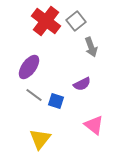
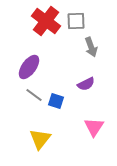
gray square: rotated 36 degrees clockwise
purple semicircle: moved 4 px right
pink triangle: moved 2 px down; rotated 25 degrees clockwise
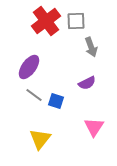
red cross: rotated 16 degrees clockwise
purple semicircle: moved 1 px right, 1 px up
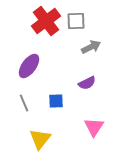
gray arrow: rotated 96 degrees counterclockwise
purple ellipse: moved 1 px up
gray line: moved 10 px left, 8 px down; rotated 30 degrees clockwise
blue square: rotated 21 degrees counterclockwise
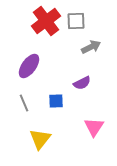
purple semicircle: moved 5 px left
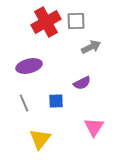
red cross: moved 1 px down; rotated 8 degrees clockwise
purple ellipse: rotated 40 degrees clockwise
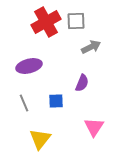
purple semicircle: rotated 42 degrees counterclockwise
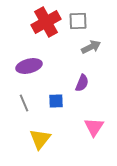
gray square: moved 2 px right
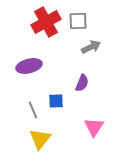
gray line: moved 9 px right, 7 px down
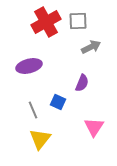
blue square: moved 2 px right, 1 px down; rotated 28 degrees clockwise
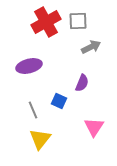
blue square: moved 1 px right, 1 px up
